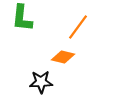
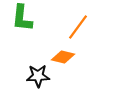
black star: moved 3 px left, 6 px up
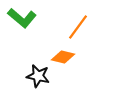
green L-shape: rotated 56 degrees counterclockwise
black star: rotated 15 degrees clockwise
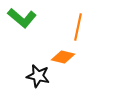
orange line: rotated 24 degrees counterclockwise
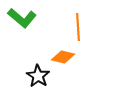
orange line: rotated 16 degrees counterclockwise
black star: rotated 20 degrees clockwise
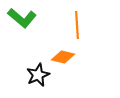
orange line: moved 1 px left, 2 px up
black star: moved 1 px up; rotated 15 degrees clockwise
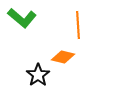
orange line: moved 1 px right
black star: rotated 10 degrees counterclockwise
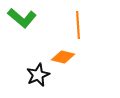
black star: rotated 10 degrees clockwise
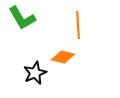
green L-shape: rotated 20 degrees clockwise
black star: moved 3 px left, 2 px up
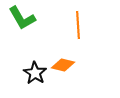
orange diamond: moved 8 px down
black star: rotated 15 degrees counterclockwise
